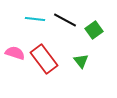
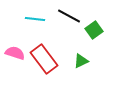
black line: moved 4 px right, 4 px up
green triangle: rotated 42 degrees clockwise
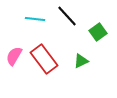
black line: moved 2 px left; rotated 20 degrees clockwise
green square: moved 4 px right, 2 px down
pink semicircle: moved 1 px left, 3 px down; rotated 78 degrees counterclockwise
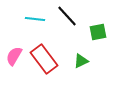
green square: rotated 24 degrees clockwise
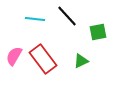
red rectangle: moved 1 px left
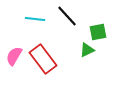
green triangle: moved 6 px right, 11 px up
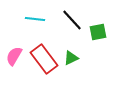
black line: moved 5 px right, 4 px down
green triangle: moved 16 px left, 8 px down
red rectangle: moved 1 px right
